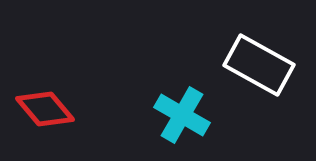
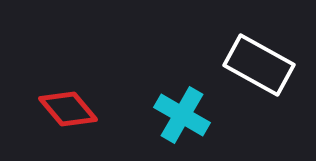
red diamond: moved 23 px right
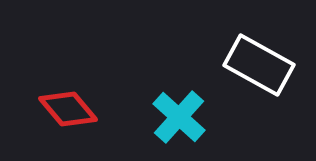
cyan cross: moved 3 px left, 2 px down; rotated 12 degrees clockwise
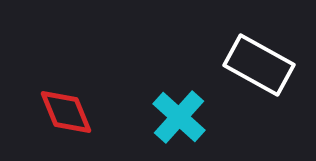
red diamond: moved 2 px left, 3 px down; rotated 18 degrees clockwise
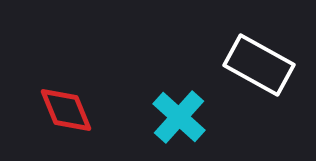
red diamond: moved 2 px up
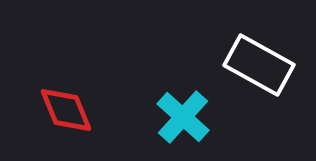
cyan cross: moved 4 px right
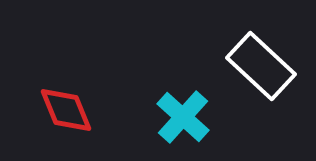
white rectangle: moved 2 px right, 1 px down; rotated 14 degrees clockwise
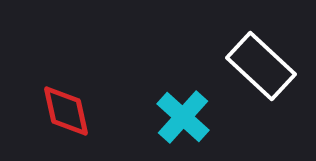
red diamond: moved 1 px down; rotated 10 degrees clockwise
